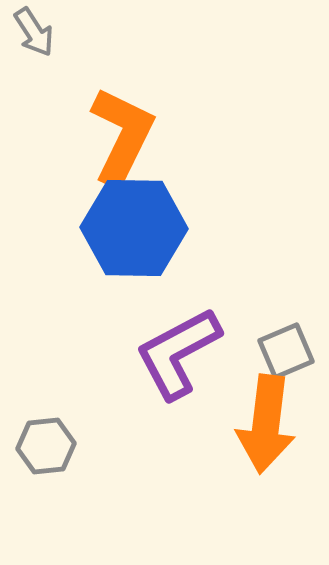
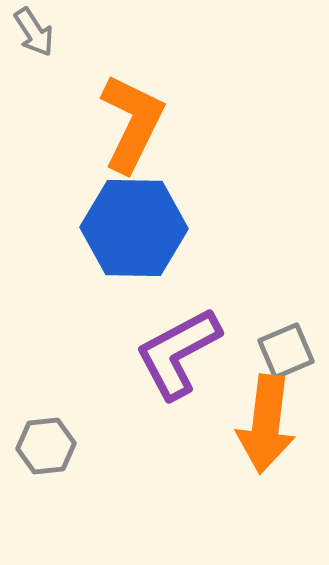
orange L-shape: moved 10 px right, 13 px up
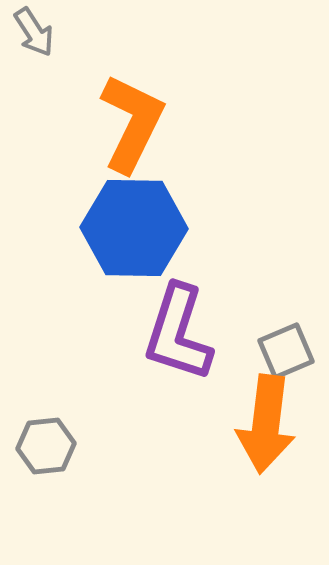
purple L-shape: moved 20 px up; rotated 44 degrees counterclockwise
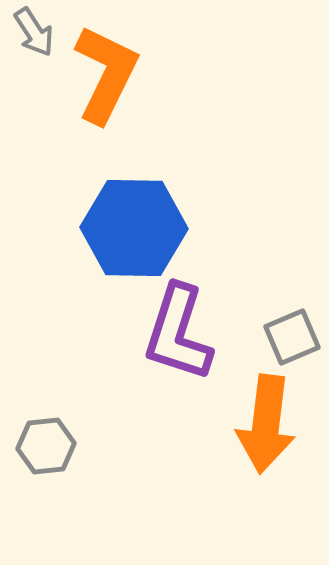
orange L-shape: moved 26 px left, 49 px up
gray square: moved 6 px right, 14 px up
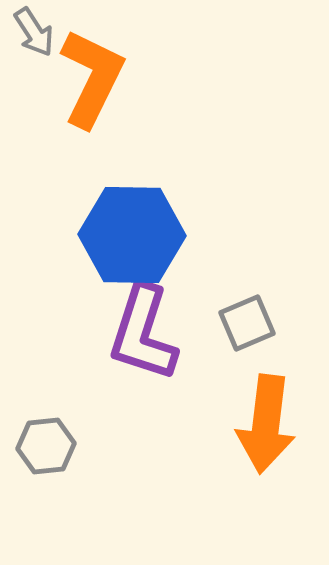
orange L-shape: moved 14 px left, 4 px down
blue hexagon: moved 2 px left, 7 px down
purple L-shape: moved 35 px left
gray square: moved 45 px left, 14 px up
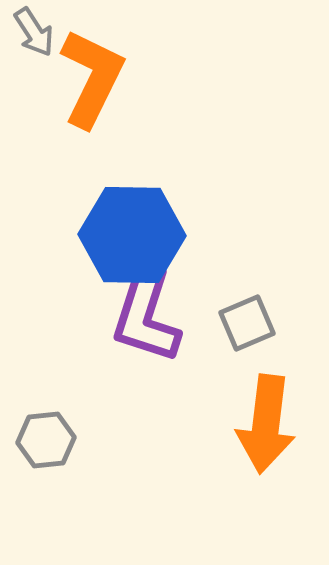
purple L-shape: moved 3 px right, 18 px up
gray hexagon: moved 6 px up
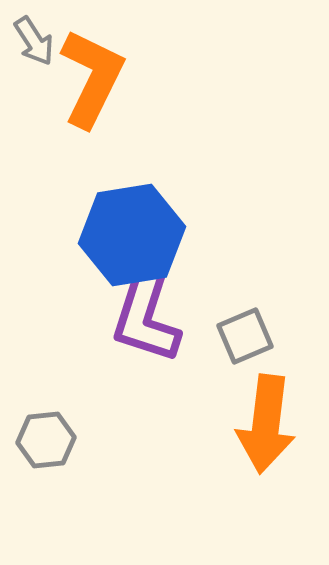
gray arrow: moved 9 px down
blue hexagon: rotated 10 degrees counterclockwise
gray square: moved 2 px left, 13 px down
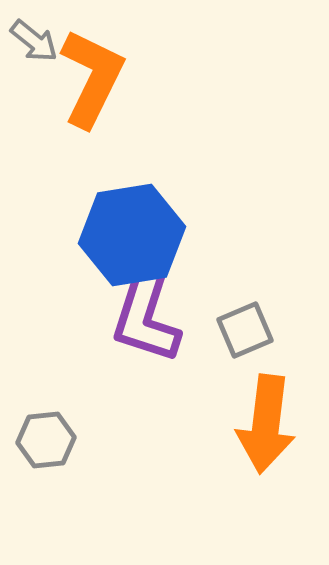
gray arrow: rotated 18 degrees counterclockwise
gray square: moved 6 px up
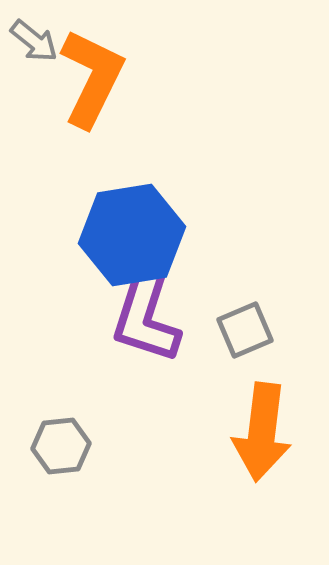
orange arrow: moved 4 px left, 8 px down
gray hexagon: moved 15 px right, 6 px down
